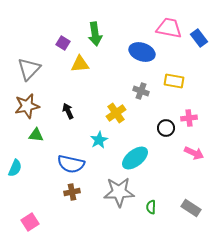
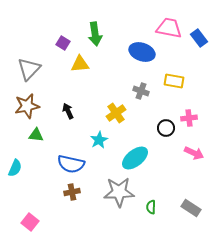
pink square: rotated 18 degrees counterclockwise
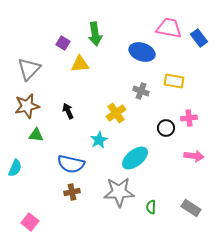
pink arrow: moved 3 px down; rotated 18 degrees counterclockwise
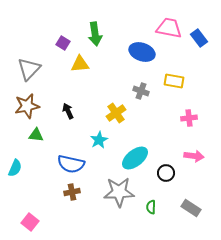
black circle: moved 45 px down
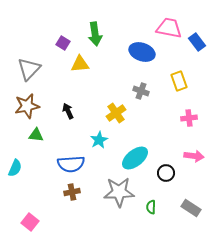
blue rectangle: moved 2 px left, 4 px down
yellow rectangle: moved 5 px right; rotated 60 degrees clockwise
blue semicircle: rotated 16 degrees counterclockwise
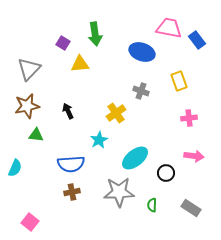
blue rectangle: moved 2 px up
green semicircle: moved 1 px right, 2 px up
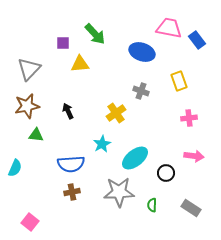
green arrow: rotated 35 degrees counterclockwise
purple square: rotated 32 degrees counterclockwise
cyan star: moved 3 px right, 4 px down
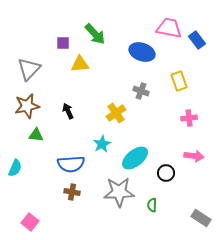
brown cross: rotated 21 degrees clockwise
gray rectangle: moved 10 px right, 10 px down
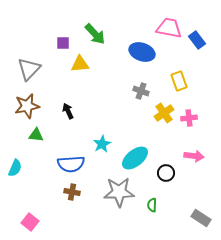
yellow cross: moved 48 px right
